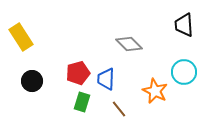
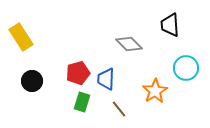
black trapezoid: moved 14 px left
cyan circle: moved 2 px right, 4 px up
orange star: rotated 15 degrees clockwise
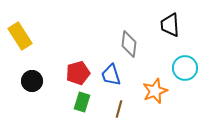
yellow rectangle: moved 1 px left, 1 px up
gray diamond: rotated 52 degrees clockwise
cyan circle: moved 1 px left
blue trapezoid: moved 5 px right, 4 px up; rotated 20 degrees counterclockwise
orange star: rotated 10 degrees clockwise
brown line: rotated 54 degrees clockwise
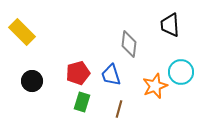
yellow rectangle: moved 2 px right, 4 px up; rotated 12 degrees counterclockwise
cyan circle: moved 4 px left, 4 px down
orange star: moved 5 px up
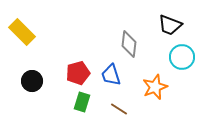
black trapezoid: rotated 65 degrees counterclockwise
cyan circle: moved 1 px right, 15 px up
orange star: moved 1 px down
brown line: rotated 72 degrees counterclockwise
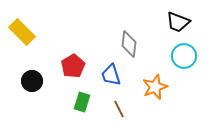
black trapezoid: moved 8 px right, 3 px up
cyan circle: moved 2 px right, 1 px up
red pentagon: moved 5 px left, 7 px up; rotated 15 degrees counterclockwise
brown line: rotated 30 degrees clockwise
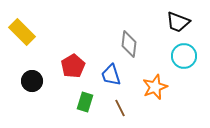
green rectangle: moved 3 px right
brown line: moved 1 px right, 1 px up
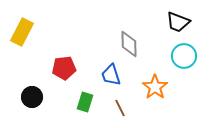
yellow rectangle: rotated 72 degrees clockwise
gray diamond: rotated 8 degrees counterclockwise
red pentagon: moved 9 px left, 2 px down; rotated 25 degrees clockwise
black circle: moved 16 px down
orange star: rotated 15 degrees counterclockwise
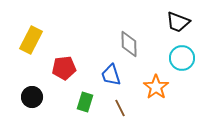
yellow rectangle: moved 9 px right, 8 px down
cyan circle: moved 2 px left, 2 px down
orange star: moved 1 px right
